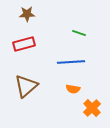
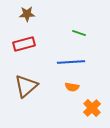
orange semicircle: moved 1 px left, 2 px up
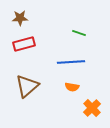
brown star: moved 7 px left, 4 px down
brown triangle: moved 1 px right
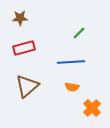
green line: rotated 64 degrees counterclockwise
red rectangle: moved 4 px down
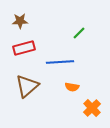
brown star: moved 3 px down
blue line: moved 11 px left
